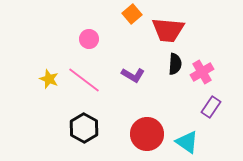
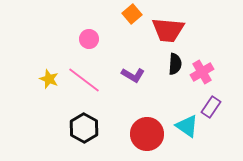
cyan triangle: moved 16 px up
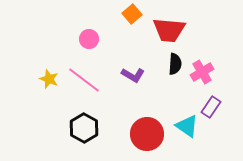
red trapezoid: moved 1 px right
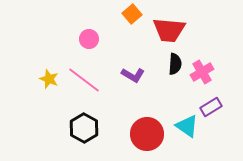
purple rectangle: rotated 25 degrees clockwise
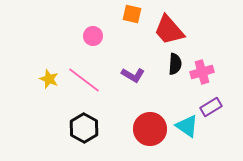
orange square: rotated 36 degrees counterclockwise
red trapezoid: rotated 44 degrees clockwise
pink circle: moved 4 px right, 3 px up
pink cross: rotated 15 degrees clockwise
red circle: moved 3 px right, 5 px up
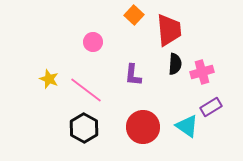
orange square: moved 2 px right, 1 px down; rotated 30 degrees clockwise
red trapezoid: rotated 144 degrees counterclockwise
pink circle: moved 6 px down
purple L-shape: rotated 65 degrees clockwise
pink line: moved 2 px right, 10 px down
red circle: moved 7 px left, 2 px up
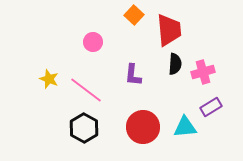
pink cross: moved 1 px right
cyan triangle: moved 2 px left, 1 px down; rotated 40 degrees counterclockwise
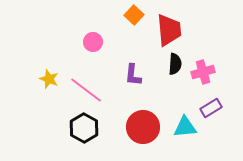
purple rectangle: moved 1 px down
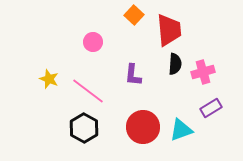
pink line: moved 2 px right, 1 px down
cyan triangle: moved 4 px left, 3 px down; rotated 15 degrees counterclockwise
